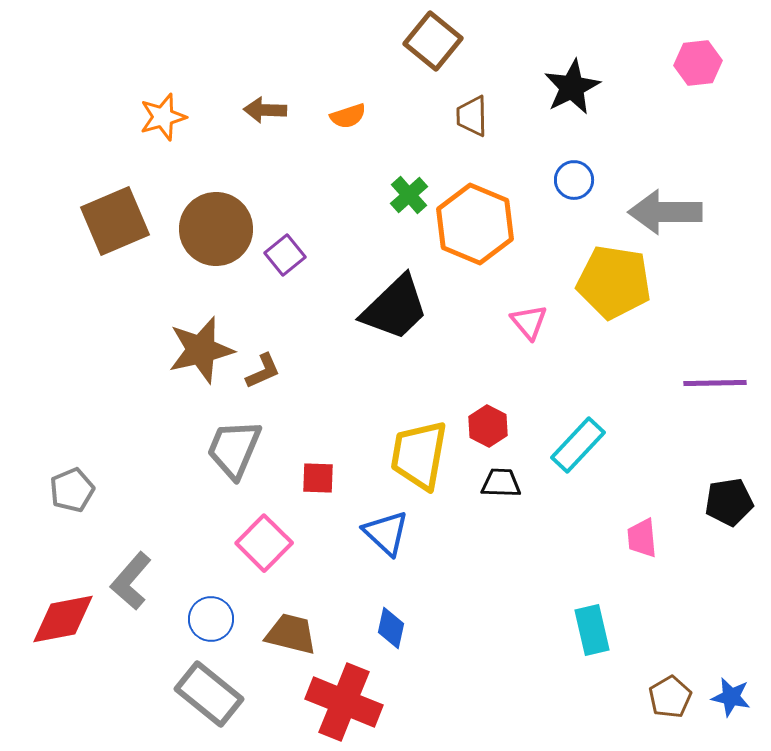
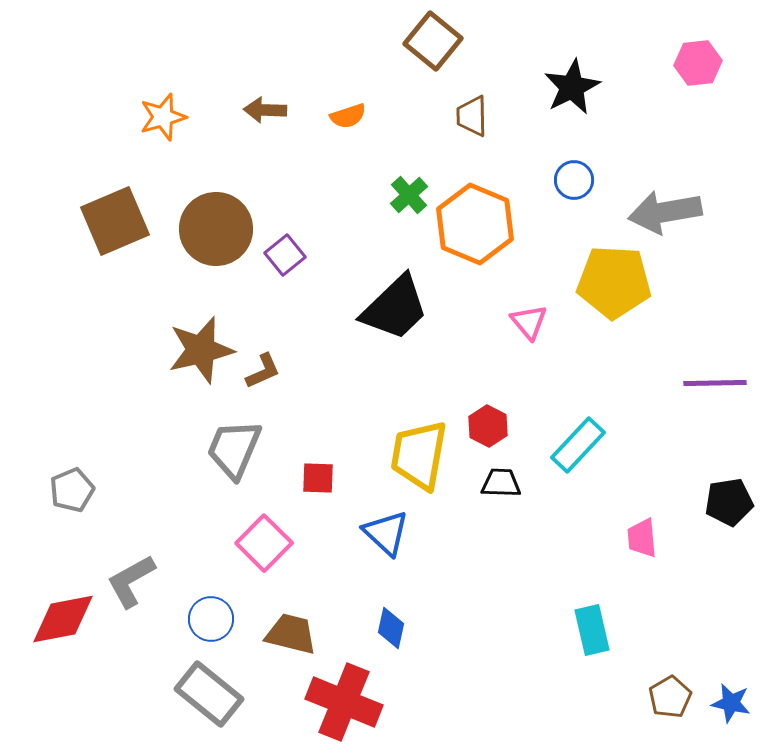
gray arrow at (665, 212): rotated 10 degrees counterclockwise
yellow pentagon at (614, 282): rotated 6 degrees counterclockwise
gray L-shape at (131, 581): rotated 20 degrees clockwise
blue star at (731, 697): moved 6 px down
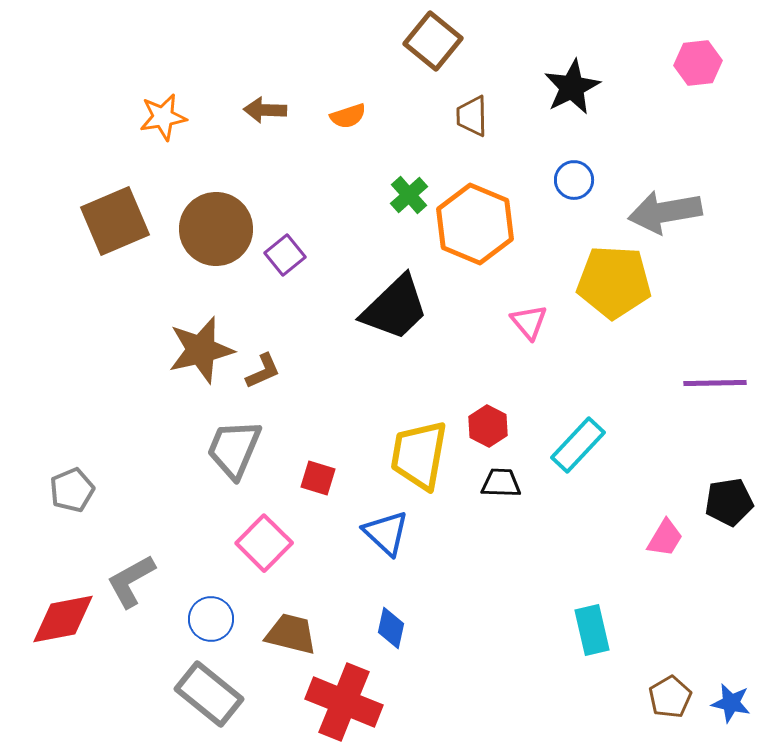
orange star at (163, 117): rotated 6 degrees clockwise
red square at (318, 478): rotated 15 degrees clockwise
pink trapezoid at (642, 538): moved 23 px right; rotated 144 degrees counterclockwise
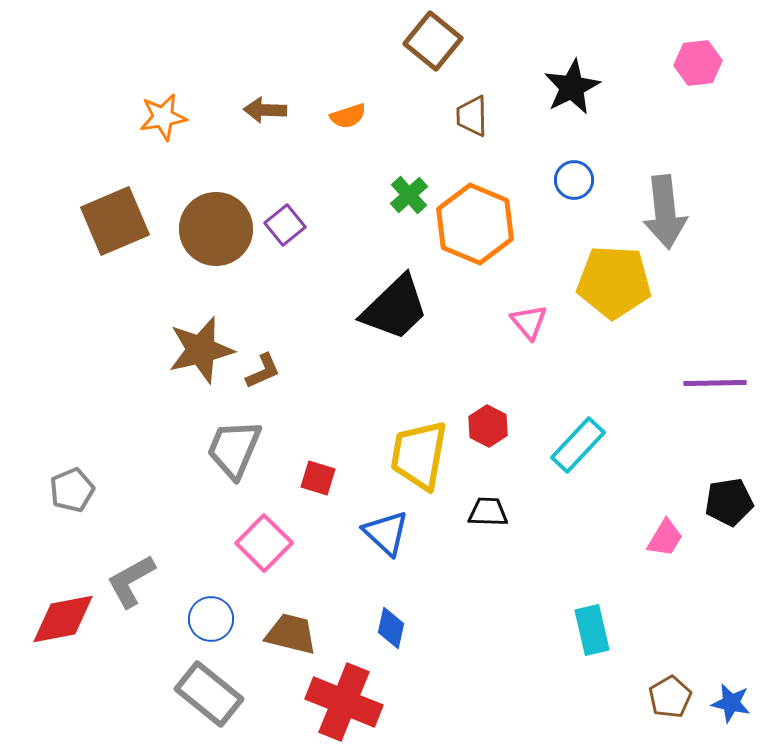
gray arrow at (665, 212): rotated 86 degrees counterclockwise
purple square at (285, 255): moved 30 px up
black trapezoid at (501, 483): moved 13 px left, 29 px down
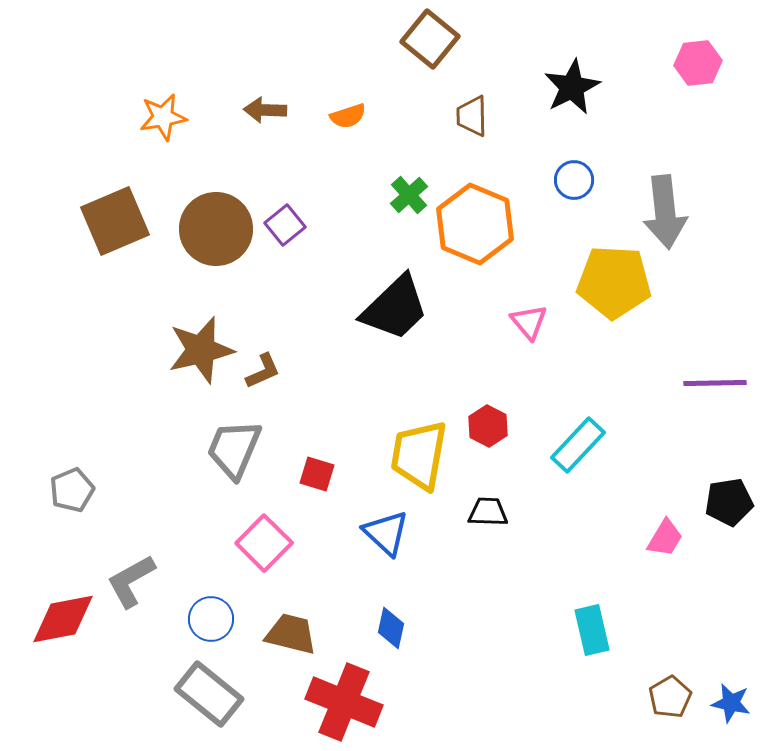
brown square at (433, 41): moved 3 px left, 2 px up
red square at (318, 478): moved 1 px left, 4 px up
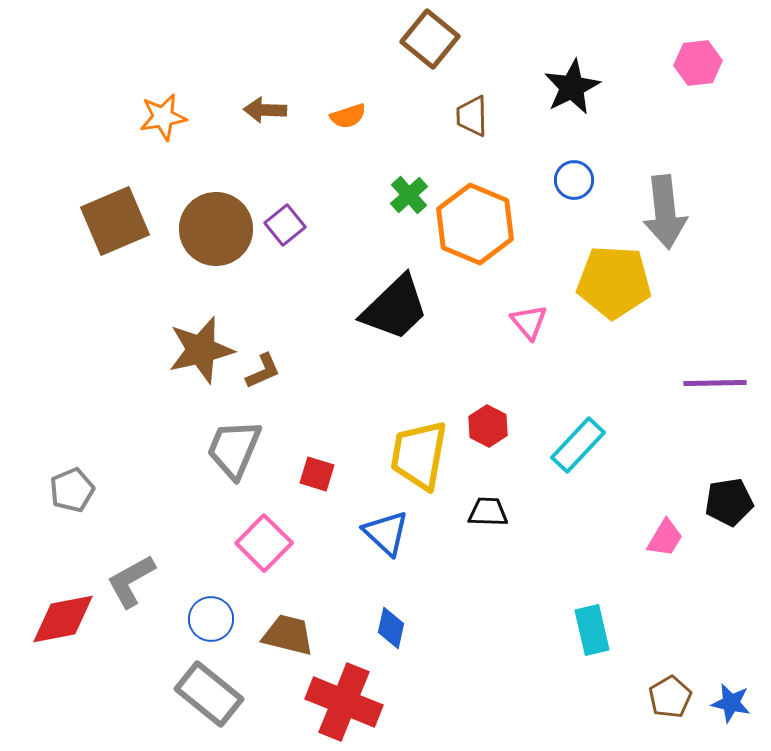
brown trapezoid at (291, 634): moved 3 px left, 1 px down
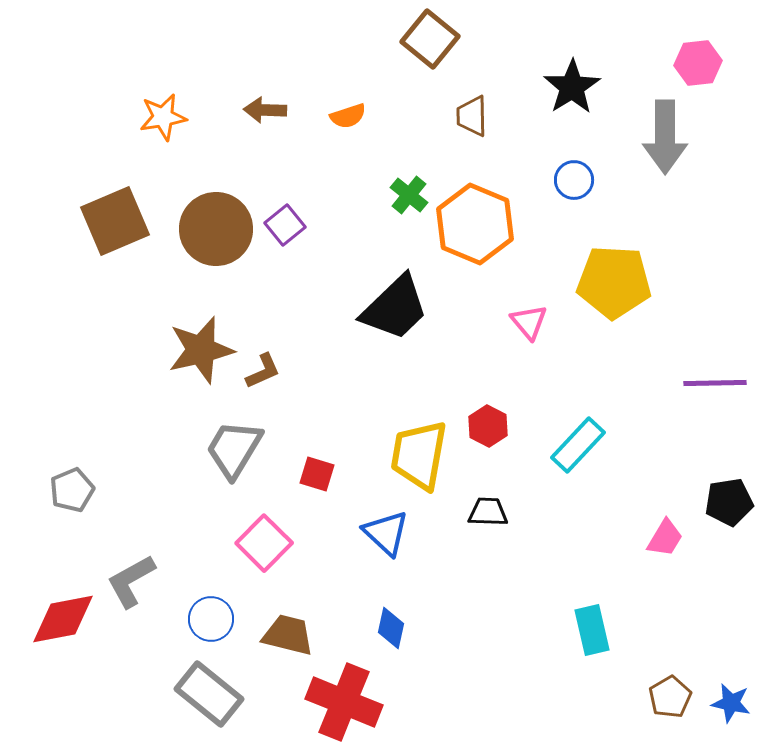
black star at (572, 87): rotated 6 degrees counterclockwise
green cross at (409, 195): rotated 9 degrees counterclockwise
gray arrow at (665, 212): moved 75 px up; rotated 6 degrees clockwise
gray trapezoid at (234, 449): rotated 8 degrees clockwise
